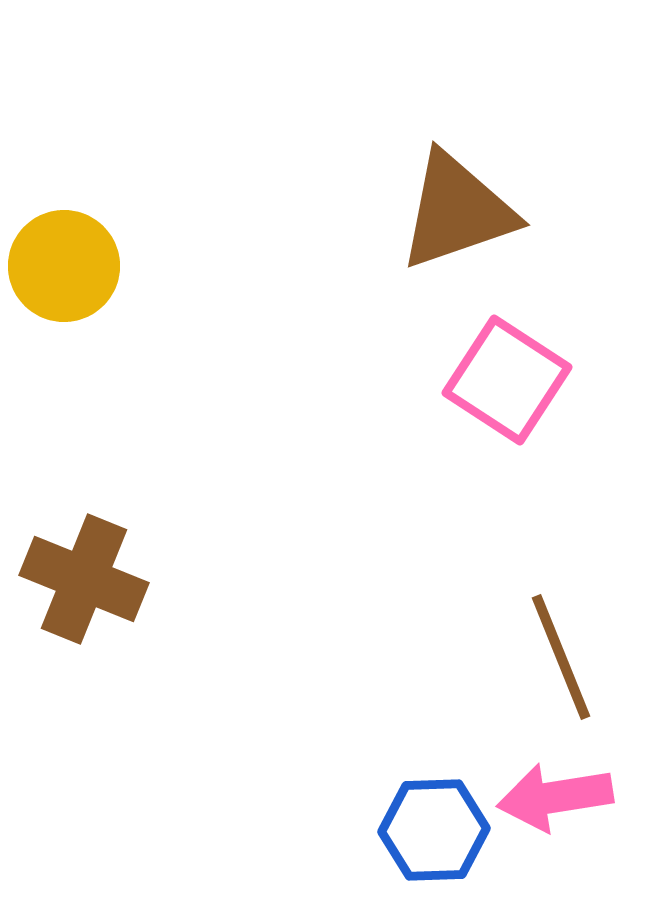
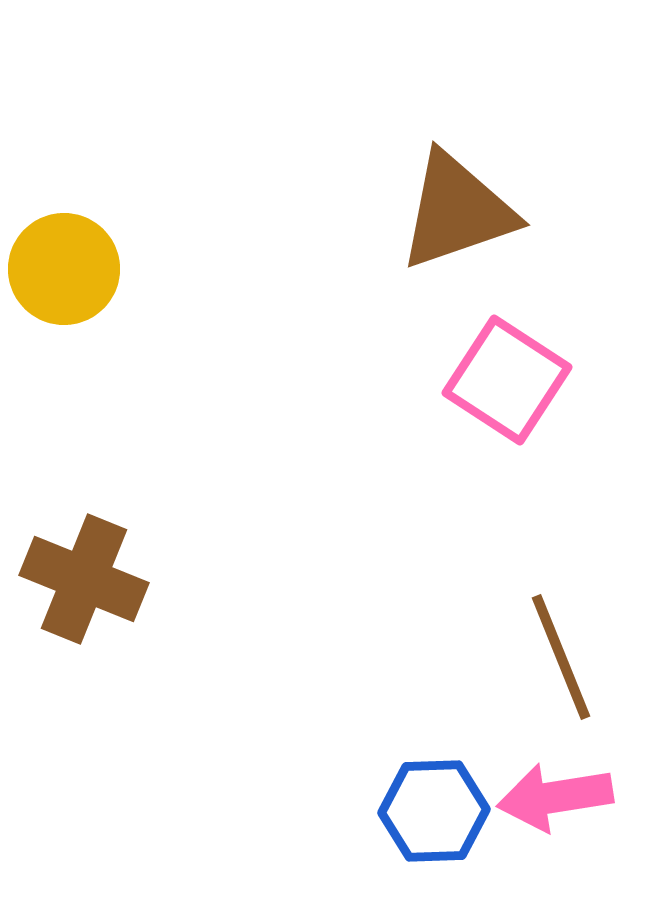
yellow circle: moved 3 px down
blue hexagon: moved 19 px up
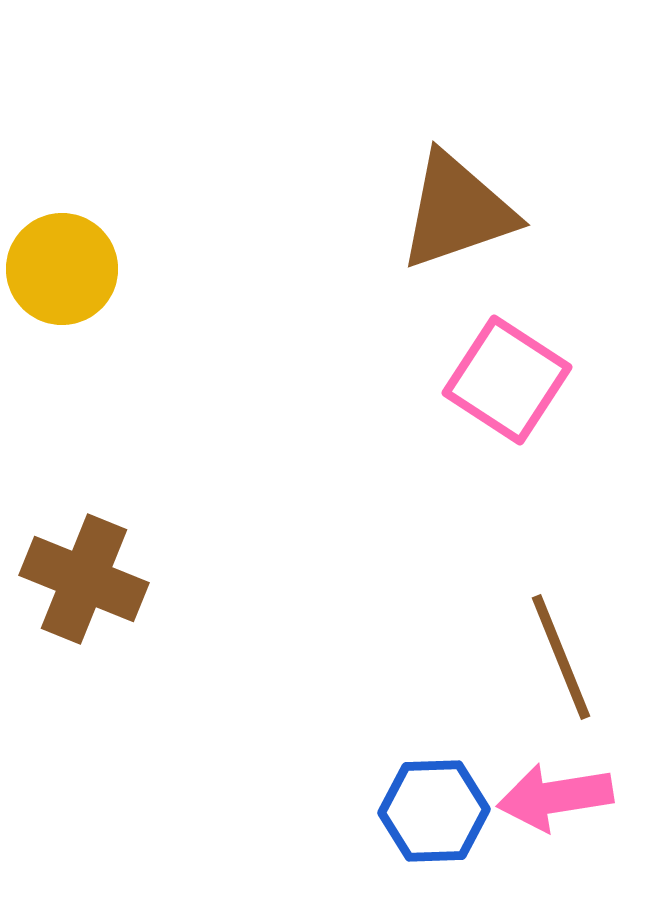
yellow circle: moved 2 px left
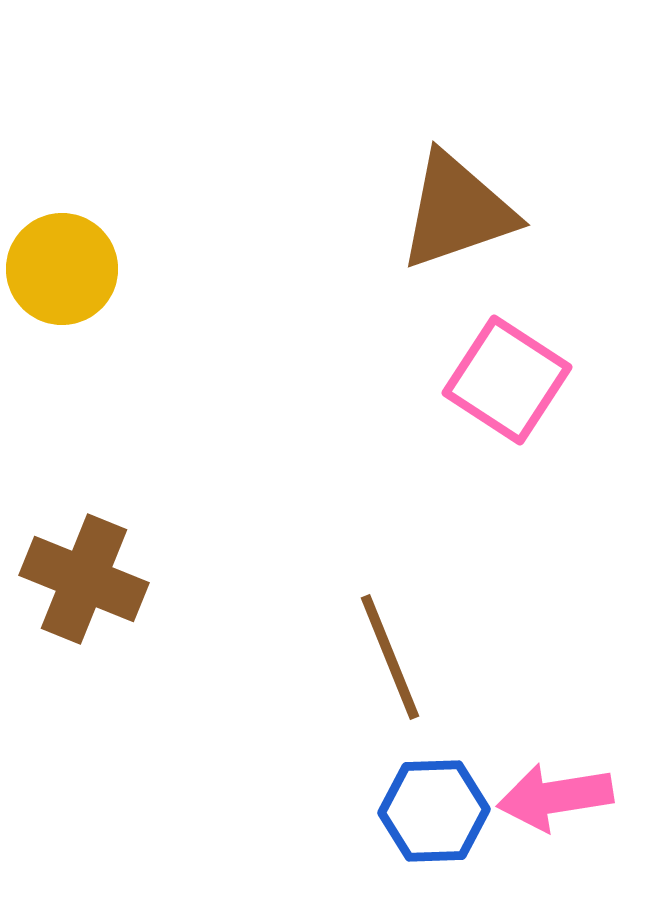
brown line: moved 171 px left
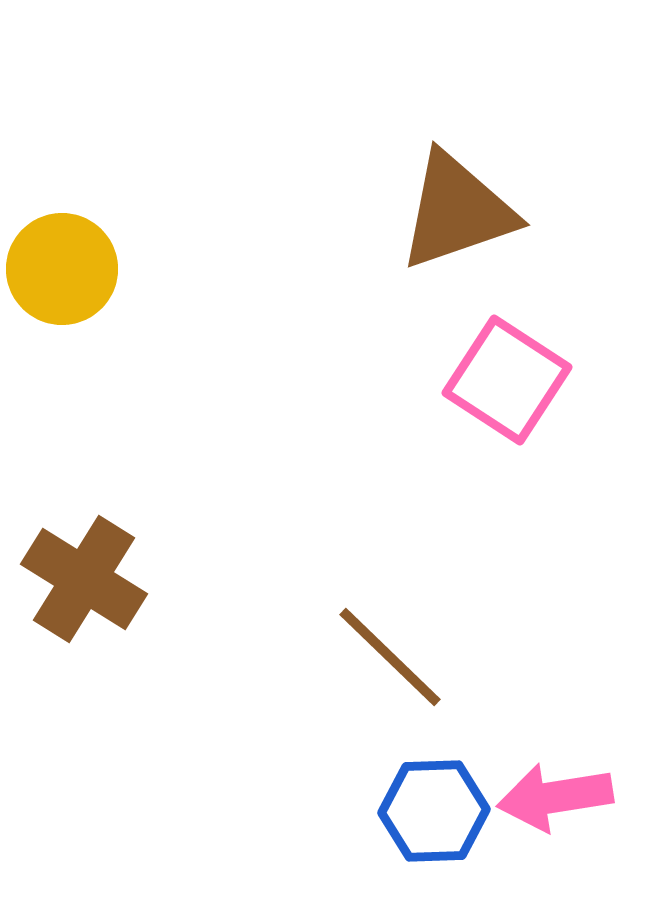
brown cross: rotated 10 degrees clockwise
brown line: rotated 24 degrees counterclockwise
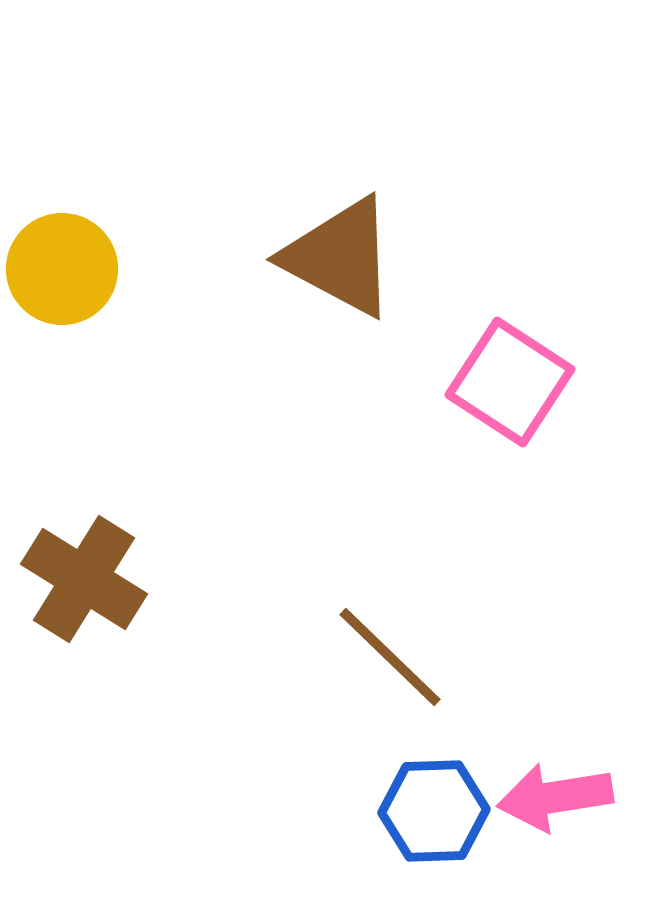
brown triangle: moved 117 px left, 46 px down; rotated 47 degrees clockwise
pink square: moved 3 px right, 2 px down
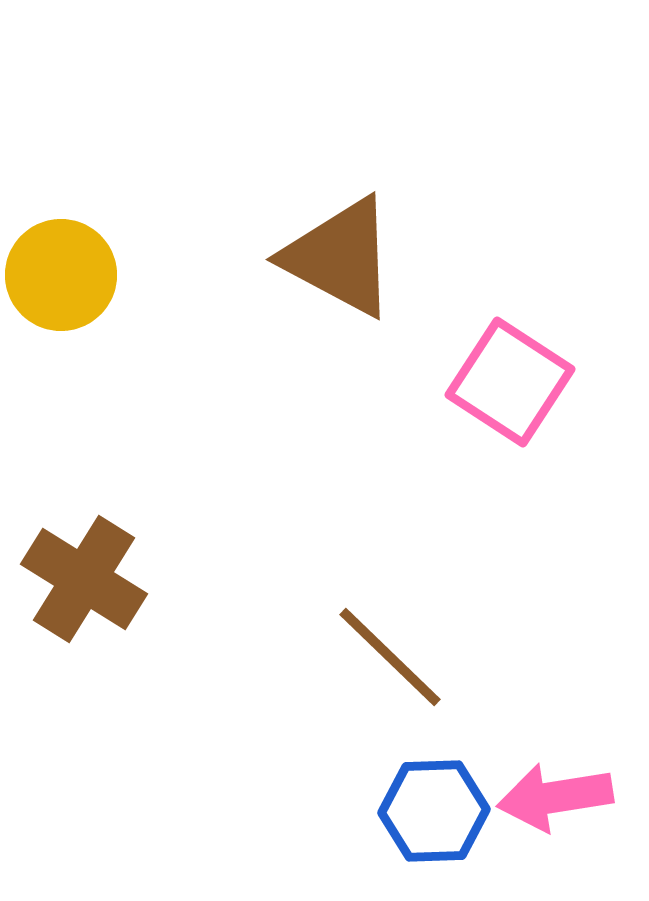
yellow circle: moved 1 px left, 6 px down
